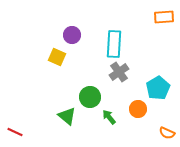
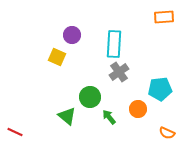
cyan pentagon: moved 2 px right, 1 px down; rotated 25 degrees clockwise
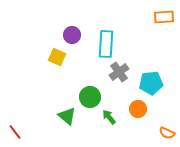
cyan rectangle: moved 8 px left
cyan pentagon: moved 9 px left, 6 px up
red line: rotated 28 degrees clockwise
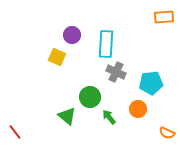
gray cross: moved 3 px left; rotated 30 degrees counterclockwise
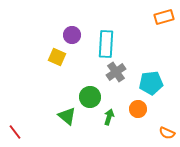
orange rectangle: rotated 12 degrees counterclockwise
gray cross: rotated 30 degrees clockwise
green arrow: rotated 56 degrees clockwise
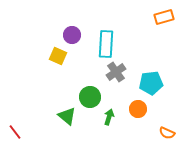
yellow square: moved 1 px right, 1 px up
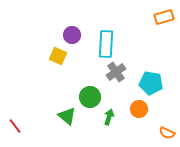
cyan pentagon: rotated 15 degrees clockwise
orange circle: moved 1 px right
red line: moved 6 px up
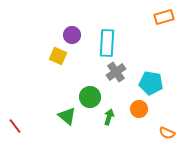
cyan rectangle: moved 1 px right, 1 px up
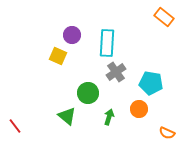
orange rectangle: rotated 54 degrees clockwise
green circle: moved 2 px left, 4 px up
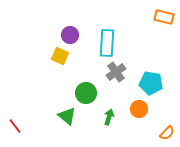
orange rectangle: rotated 24 degrees counterclockwise
purple circle: moved 2 px left
yellow square: moved 2 px right
green circle: moved 2 px left
orange semicircle: rotated 70 degrees counterclockwise
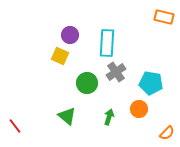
green circle: moved 1 px right, 10 px up
